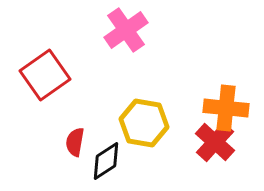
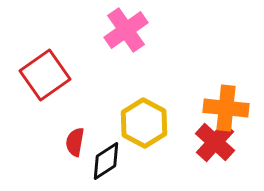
yellow hexagon: rotated 18 degrees clockwise
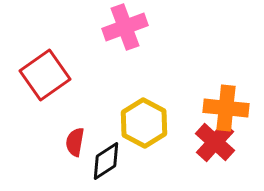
pink cross: moved 1 px left, 3 px up; rotated 15 degrees clockwise
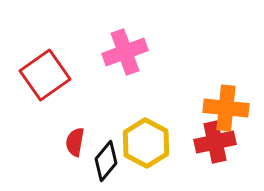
pink cross: moved 25 px down
yellow hexagon: moved 2 px right, 20 px down
red cross: rotated 36 degrees clockwise
black diamond: rotated 18 degrees counterclockwise
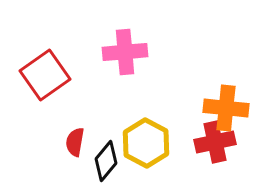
pink cross: rotated 15 degrees clockwise
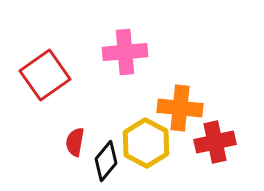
orange cross: moved 46 px left
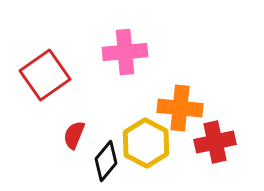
red semicircle: moved 1 px left, 7 px up; rotated 12 degrees clockwise
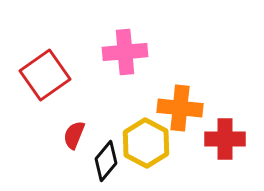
red cross: moved 10 px right, 3 px up; rotated 12 degrees clockwise
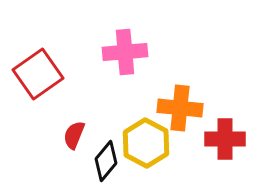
red square: moved 7 px left, 1 px up
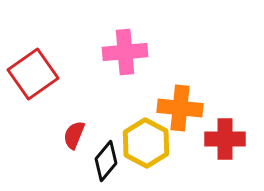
red square: moved 5 px left
